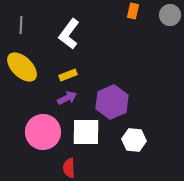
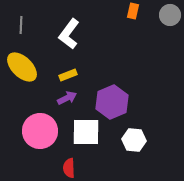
pink circle: moved 3 px left, 1 px up
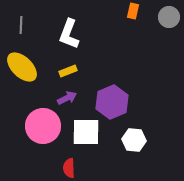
gray circle: moved 1 px left, 2 px down
white L-shape: rotated 16 degrees counterclockwise
yellow rectangle: moved 4 px up
pink circle: moved 3 px right, 5 px up
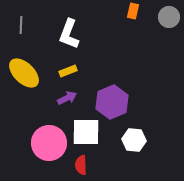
yellow ellipse: moved 2 px right, 6 px down
pink circle: moved 6 px right, 17 px down
red semicircle: moved 12 px right, 3 px up
